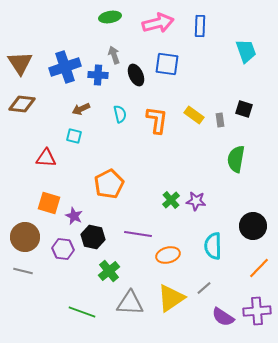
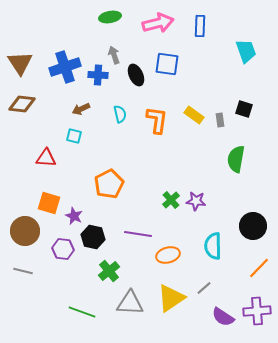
brown circle at (25, 237): moved 6 px up
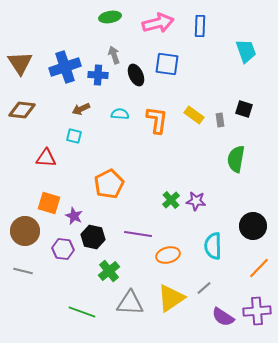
brown diamond at (22, 104): moved 6 px down
cyan semicircle at (120, 114): rotated 72 degrees counterclockwise
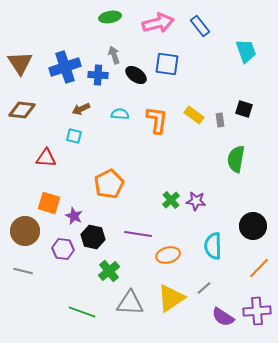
blue rectangle at (200, 26): rotated 40 degrees counterclockwise
black ellipse at (136, 75): rotated 30 degrees counterclockwise
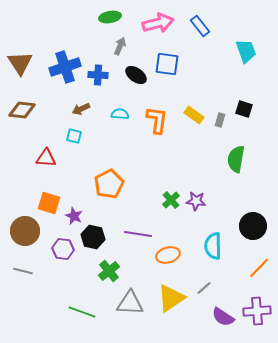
gray arrow at (114, 55): moved 6 px right, 9 px up; rotated 42 degrees clockwise
gray rectangle at (220, 120): rotated 24 degrees clockwise
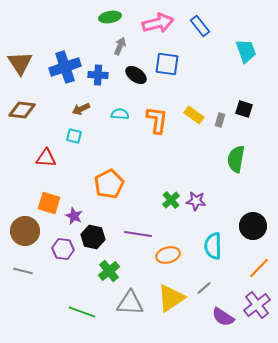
purple cross at (257, 311): moved 6 px up; rotated 32 degrees counterclockwise
